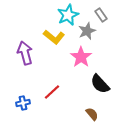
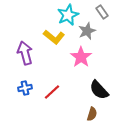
gray rectangle: moved 1 px right, 3 px up
black semicircle: moved 1 px left, 6 px down
blue cross: moved 2 px right, 15 px up
brown semicircle: rotated 56 degrees clockwise
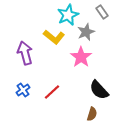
gray star: moved 1 px left, 1 px down
blue cross: moved 2 px left, 2 px down; rotated 24 degrees counterclockwise
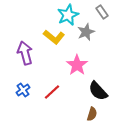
pink star: moved 4 px left, 8 px down
black semicircle: moved 1 px left, 1 px down
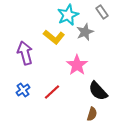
gray star: moved 1 px left
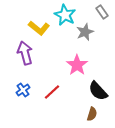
cyan star: moved 3 px left; rotated 20 degrees counterclockwise
yellow L-shape: moved 15 px left, 9 px up
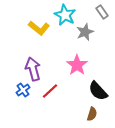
purple arrow: moved 8 px right, 16 px down
red line: moved 2 px left, 1 px up
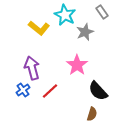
purple arrow: moved 1 px left, 1 px up
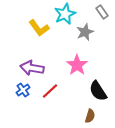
cyan star: moved 1 px up; rotated 20 degrees clockwise
yellow L-shape: rotated 15 degrees clockwise
purple arrow: rotated 65 degrees counterclockwise
black semicircle: rotated 10 degrees clockwise
brown semicircle: moved 2 px left, 2 px down
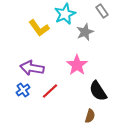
gray rectangle: moved 1 px up
